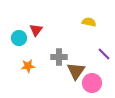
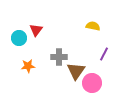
yellow semicircle: moved 4 px right, 4 px down
purple line: rotated 72 degrees clockwise
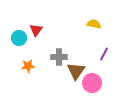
yellow semicircle: moved 1 px right, 2 px up
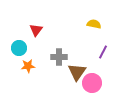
cyan circle: moved 10 px down
purple line: moved 1 px left, 2 px up
brown triangle: moved 1 px right, 1 px down
